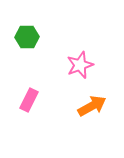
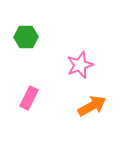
green hexagon: moved 1 px left
pink rectangle: moved 2 px up
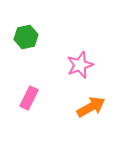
green hexagon: rotated 10 degrees counterclockwise
orange arrow: moved 1 px left, 1 px down
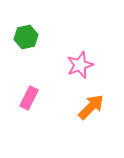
orange arrow: rotated 16 degrees counterclockwise
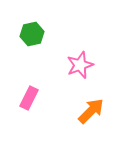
green hexagon: moved 6 px right, 3 px up
orange arrow: moved 4 px down
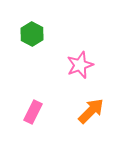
green hexagon: rotated 20 degrees counterclockwise
pink rectangle: moved 4 px right, 14 px down
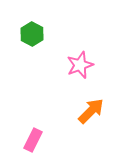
pink rectangle: moved 28 px down
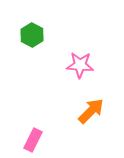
green hexagon: moved 1 px down
pink star: rotated 24 degrees clockwise
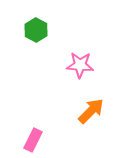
green hexagon: moved 4 px right, 5 px up
